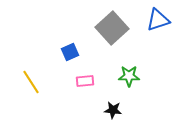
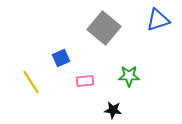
gray square: moved 8 px left; rotated 8 degrees counterclockwise
blue square: moved 9 px left, 6 px down
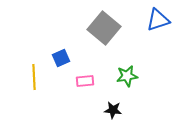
green star: moved 2 px left; rotated 10 degrees counterclockwise
yellow line: moved 3 px right, 5 px up; rotated 30 degrees clockwise
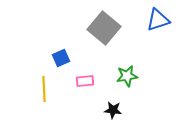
yellow line: moved 10 px right, 12 px down
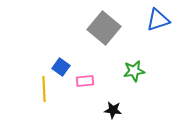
blue square: moved 9 px down; rotated 30 degrees counterclockwise
green star: moved 7 px right, 5 px up
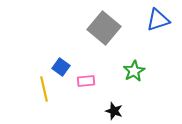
green star: rotated 20 degrees counterclockwise
pink rectangle: moved 1 px right
yellow line: rotated 10 degrees counterclockwise
black star: moved 1 px right, 1 px down; rotated 12 degrees clockwise
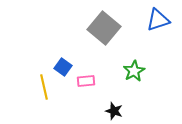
blue square: moved 2 px right
yellow line: moved 2 px up
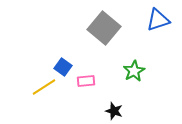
yellow line: rotated 70 degrees clockwise
